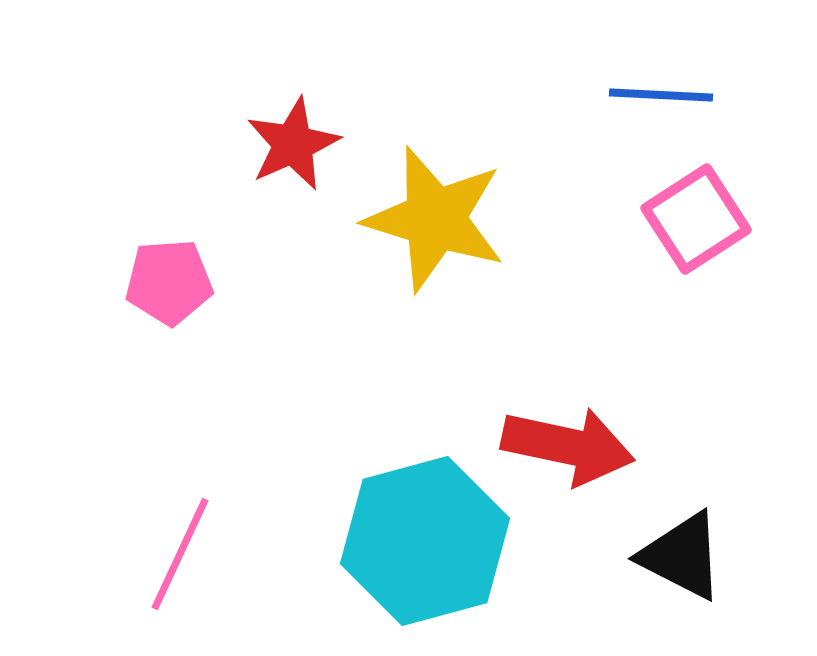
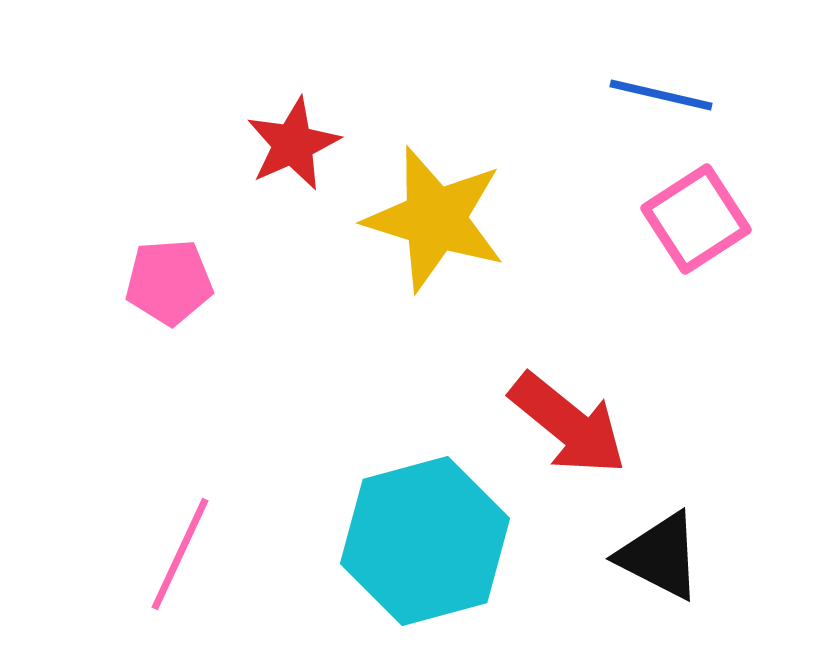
blue line: rotated 10 degrees clockwise
red arrow: moved 22 px up; rotated 27 degrees clockwise
black triangle: moved 22 px left
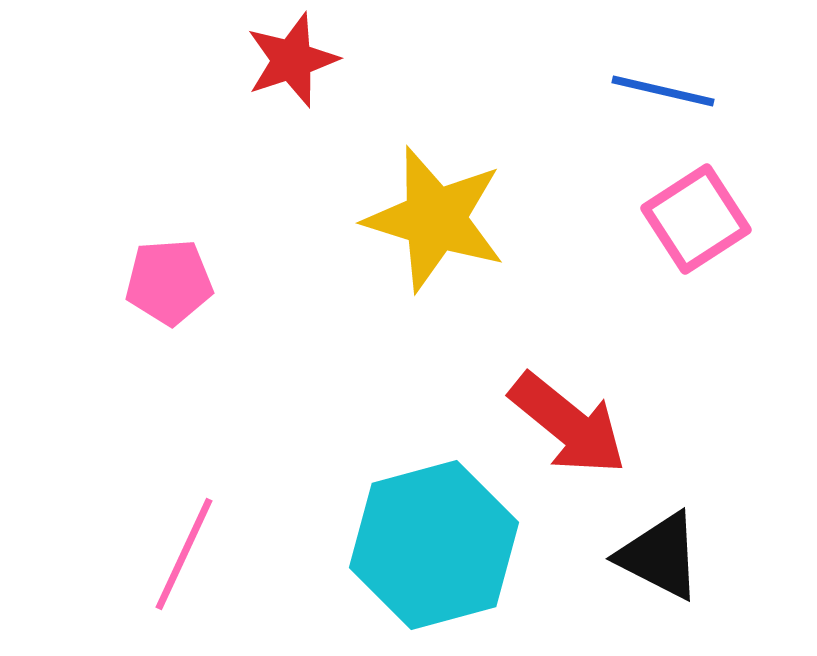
blue line: moved 2 px right, 4 px up
red star: moved 1 px left, 84 px up; rotated 6 degrees clockwise
cyan hexagon: moved 9 px right, 4 px down
pink line: moved 4 px right
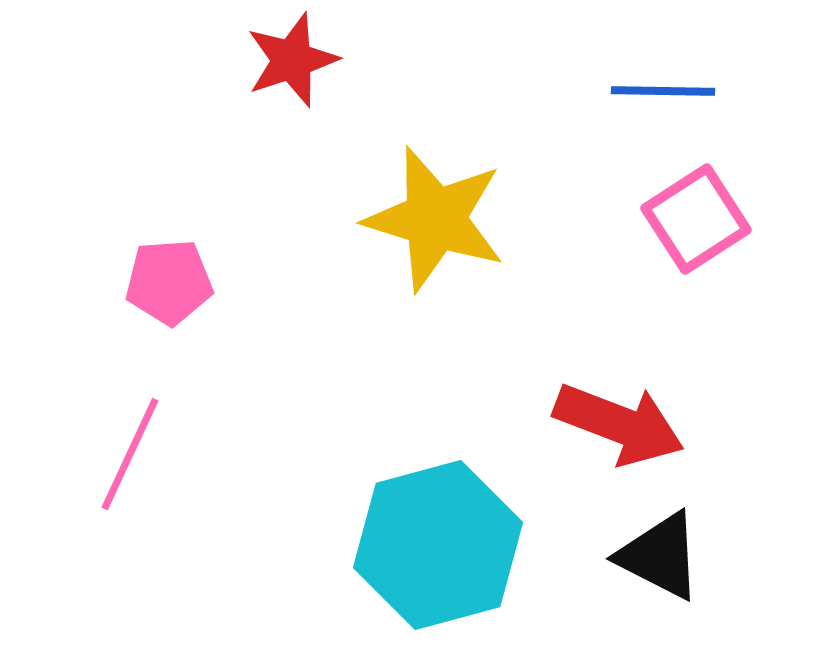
blue line: rotated 12 degrees counterclockwise
red arrow: moved 51 px right; rotated 18 degrees counterclockwise
cyan hexagon: moved 4 px right
pink line: moved 54 px left, 100 px up
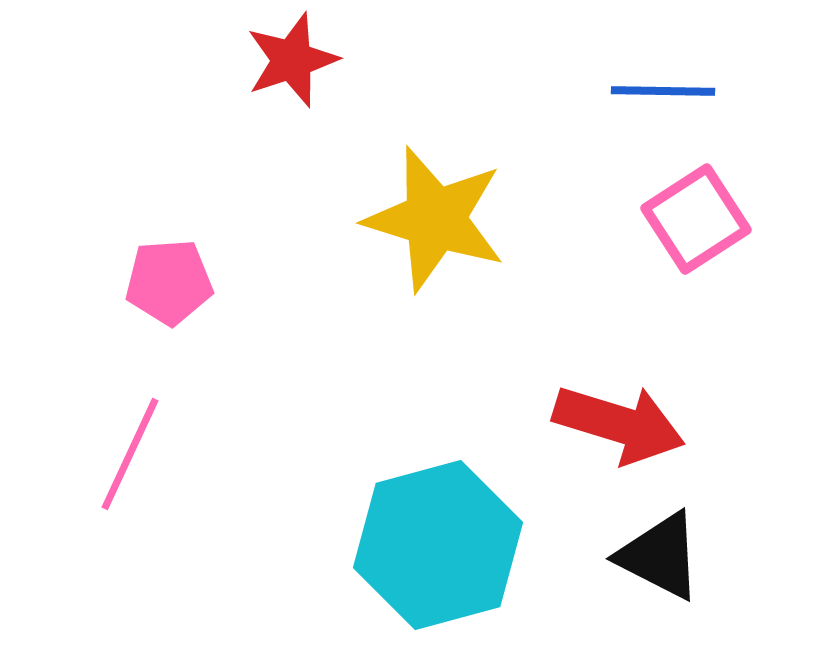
red arrow: rotated 4 degrees counterclockwise
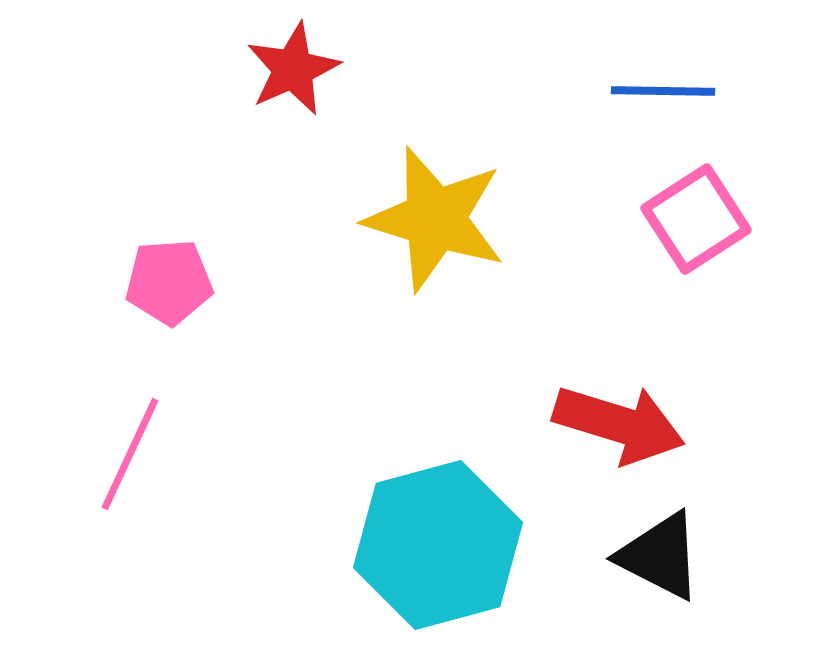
red star: moved 1 px right, 9 px down; rotated 6 degrees counterclockwise
